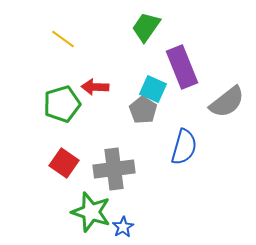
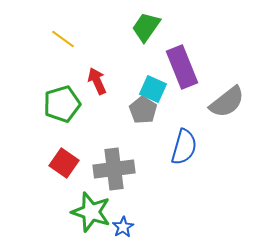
red arrow: moved 2 px right, 6 px up; rotated 64 degrees clockwise
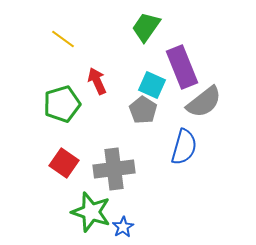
cyan square: moved 1 px left, 4 px up
gray semicircle: moved 23 px left
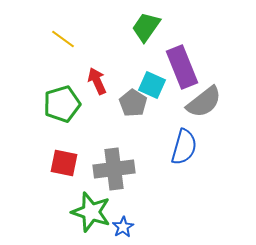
gray pentagon: moved 10 px left, 7 px up
red square: rotated 24 degrees counterclockwise
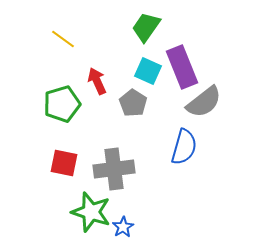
cyan square: moved 4 px left, 14 px up
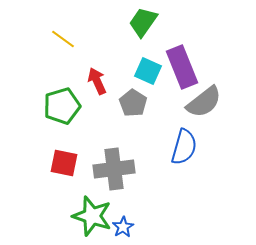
green trapezoid: moved 3 px left, 5 px up
green pentagon: moved 2 px down
green star: moved 1 px right, 4 px down
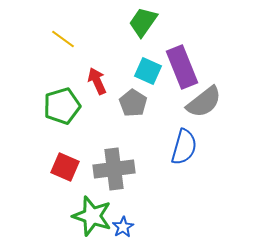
red square: moved 1 px right, 4 px down; rotated 12 degrees clockwise
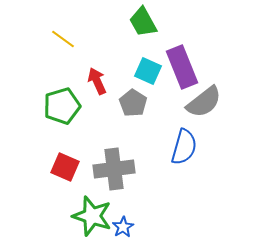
green trapezoid: rotated 64 degrees counterclockwise
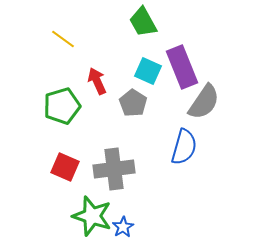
gray semicircle: rotated 18 degrees counterclockwise
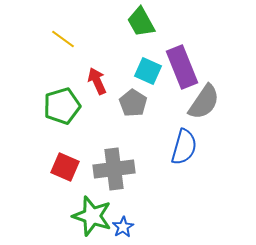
green trapezoid: moved 2 px left
